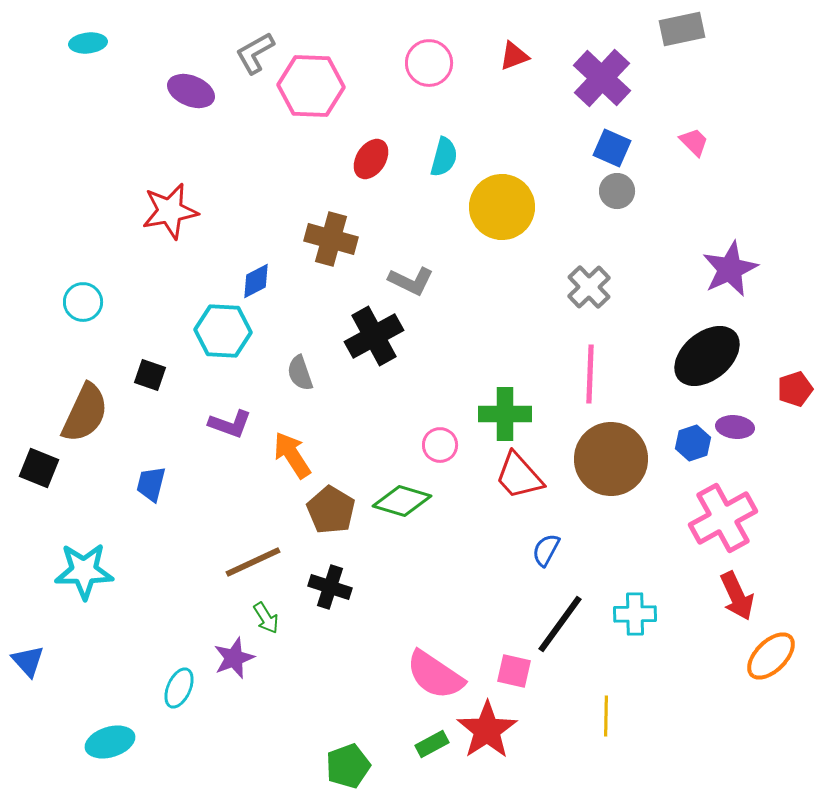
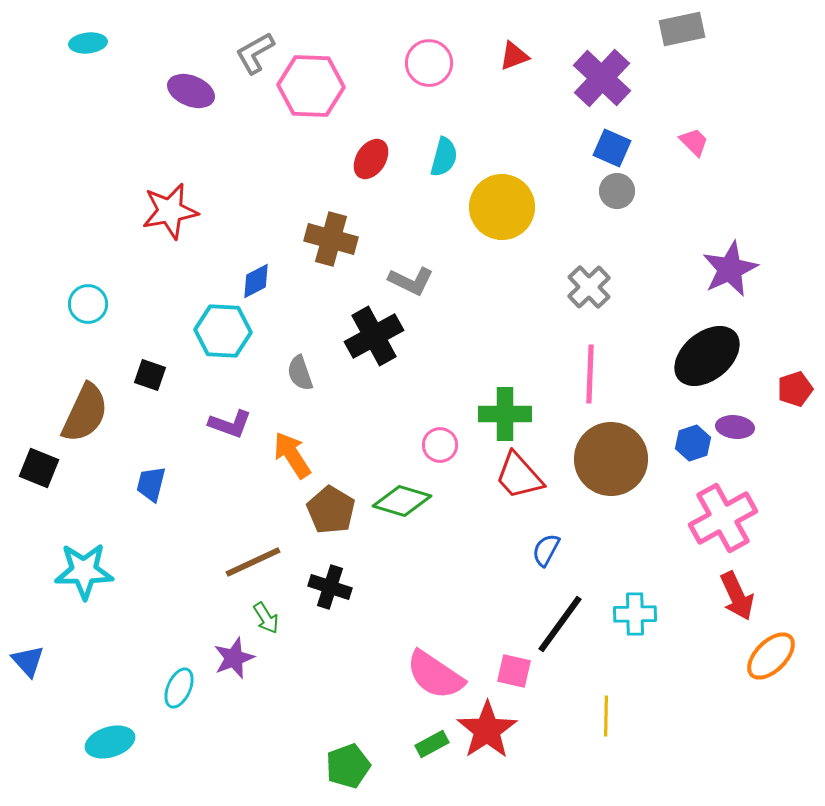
cyan circle at (83, 302): moved 5 px right, 2 px down
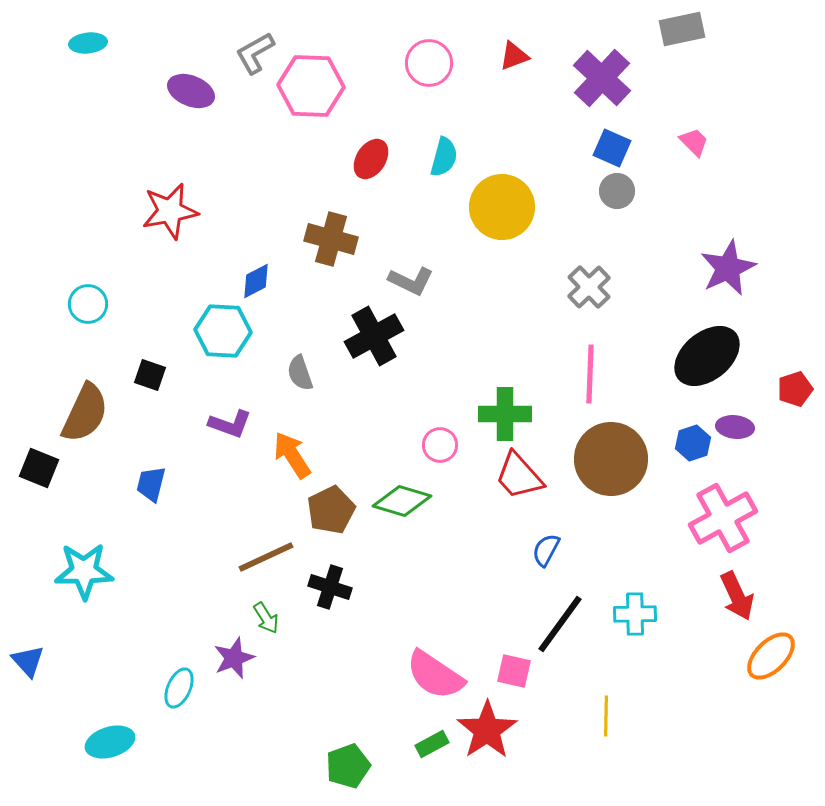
purple star at (730, 269): moved 2 px left, 1 px up
brown pentagon at (331, 510): rotated 15 degrees clockwise
brown line at (253, 562): moved 13 px right, 5 px up
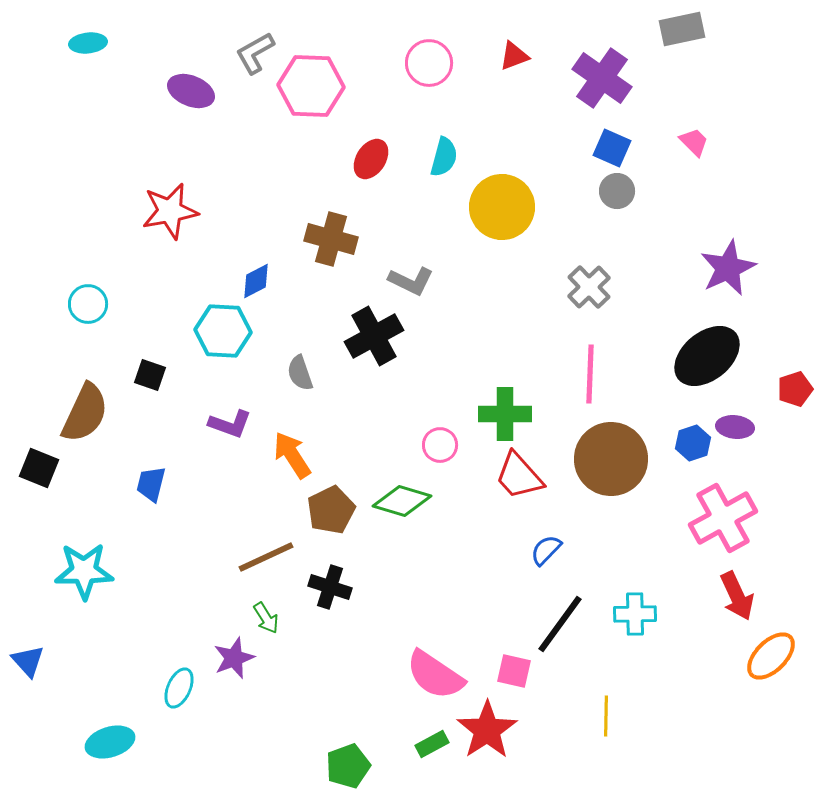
purple cross at (602, 78): rotated 8 degrees counterclockwise
blue semicircle at (546, 550): rotated 16 degrees clockwise
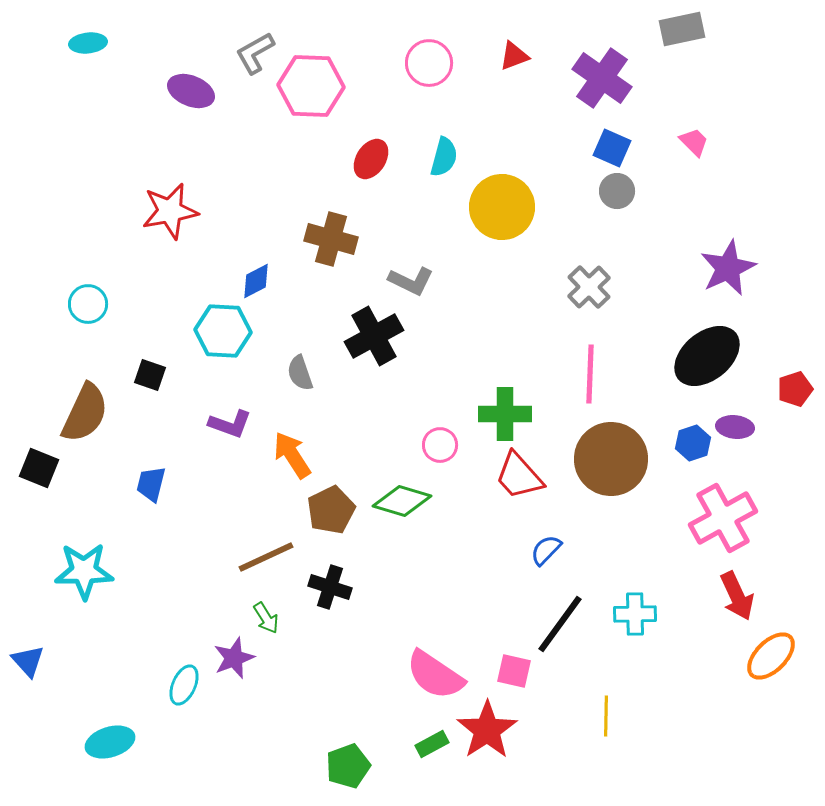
cyan ellipse at (179, 688): moved 5 px right, 3 px up
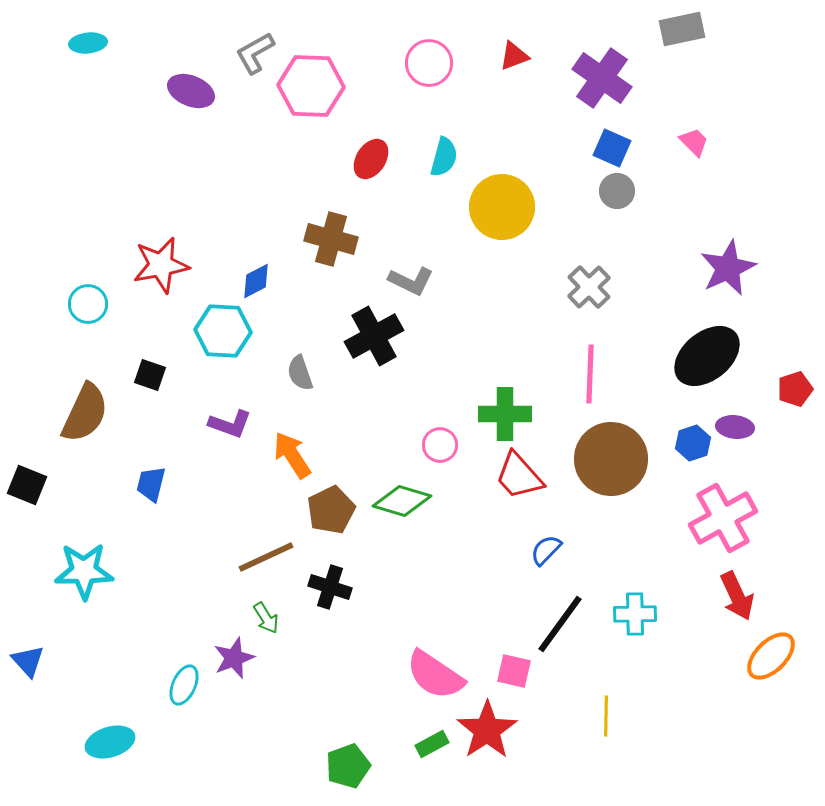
red star at (170, 211): moved 9 px left, 54 px down
black square at (39, 468): moved 12 px left, 17 px down
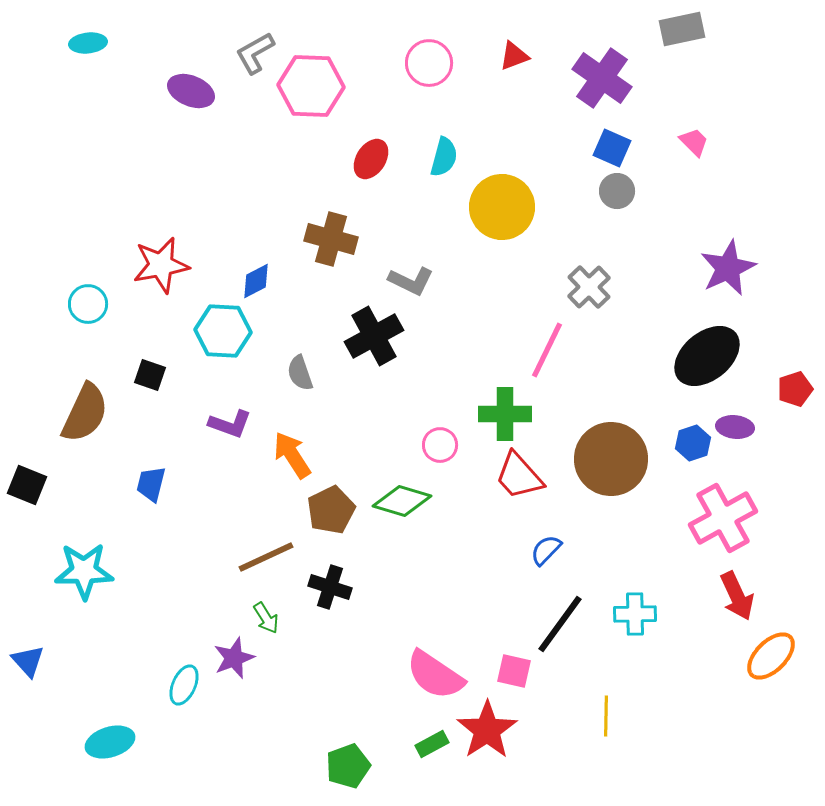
pink line at (590, 374): moved 43 px left, 24 px up; rotated 24 degrees clockwise
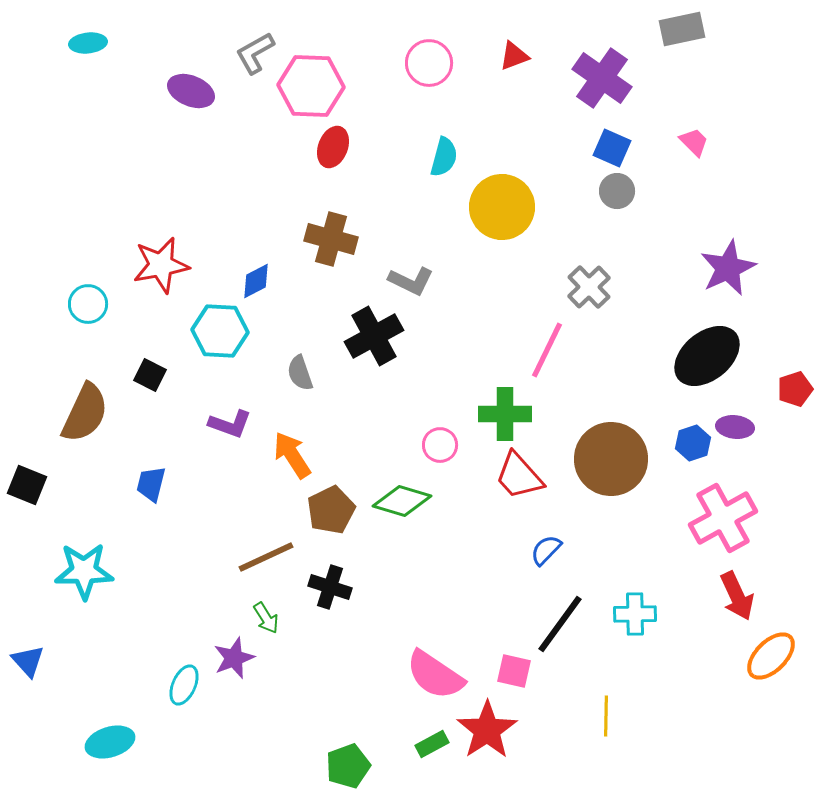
red ellipse at (371, 159): moved 38 px left, 12 px up; rotated 12 degrees counterclockwise
cyan hexagon at (223, 331): moved 3 px left
black square at (150, 375): rotated 8 degrees clockwise
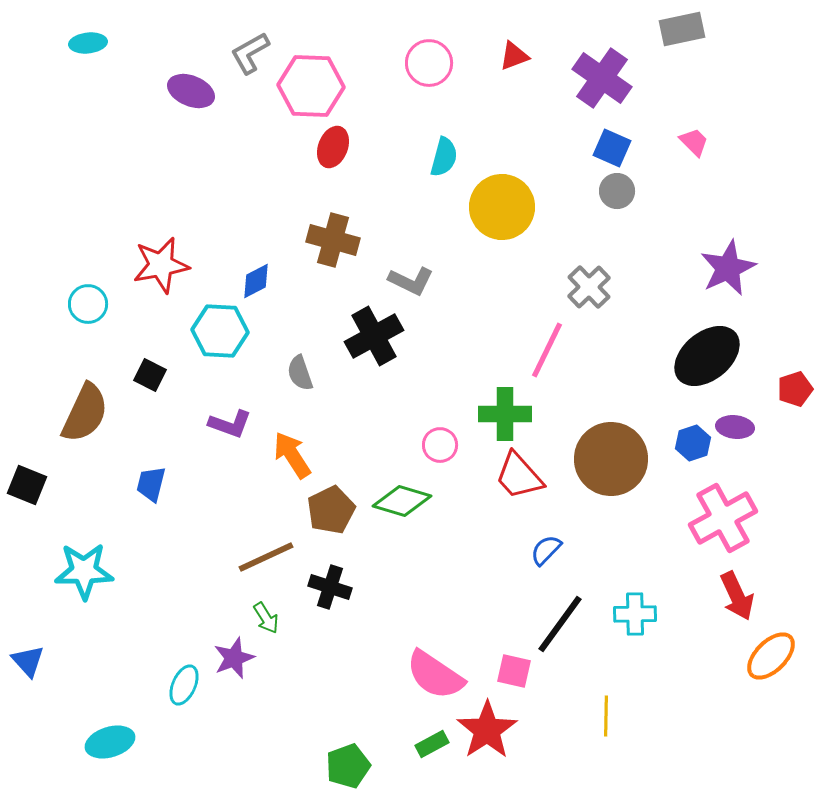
gray L-shape at (255, 53): moved 5 px left
brown cross at (331, 239): moved 2 px right, 1 px down
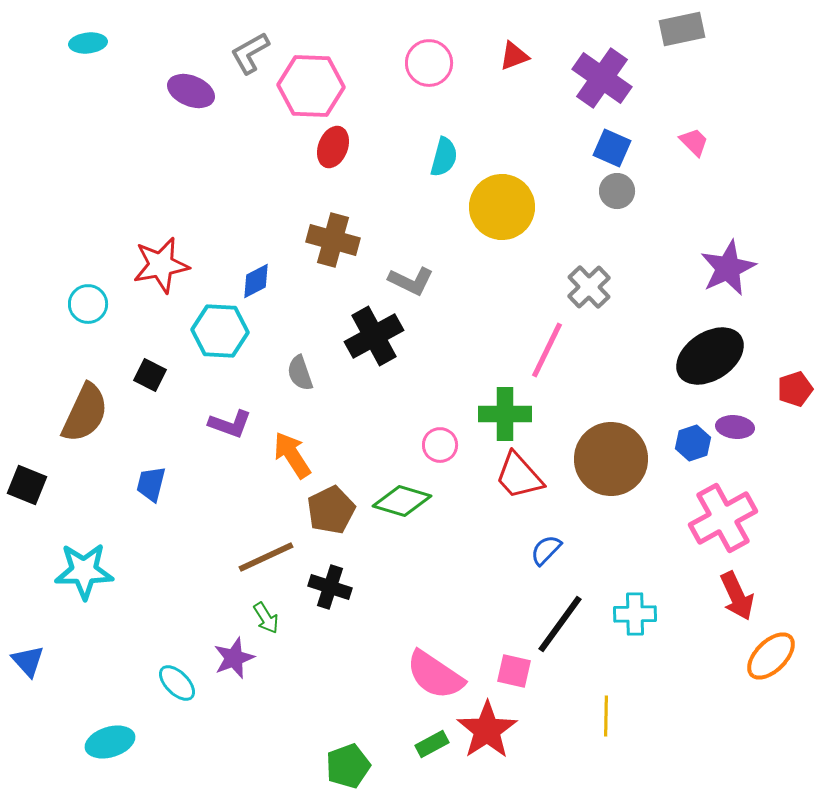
black ellipse at (707, 356): moved 3 px right; rotated 6 degrees clockwise
cyan ellipse at (184, 685): moved 7 px left, 2 px up; rotated 69 degrees counterclockwise
